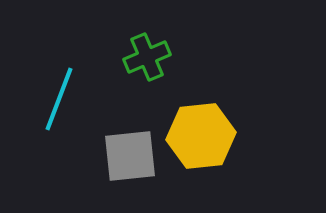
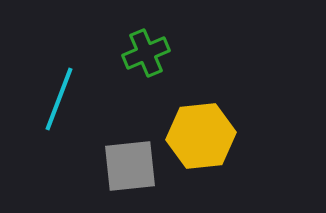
green cross: moved 1 px left, 4 px up
gray square: moved 10 px down
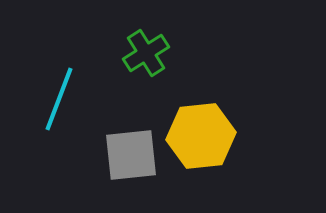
green cross: rotated 9 degrees counterclockwise
gray square: moved 1 px right, 11 px up
